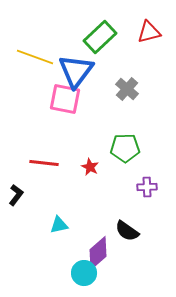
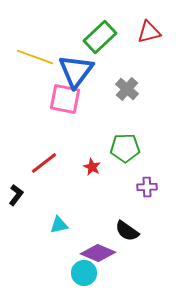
red line: rotated 44 degrees counterclockwise
red star: moved 2 px right
purple diamond: rotated 64 degrees clockwise
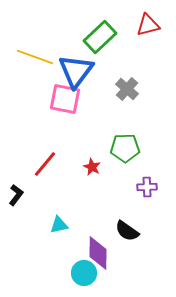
red triangle: moved 1 px left, 7 px up
red line: moved 1 px right, 1 px down; rotated 12 degrees counterclockwise
purple diamond: rotated 68 degrees clockwise
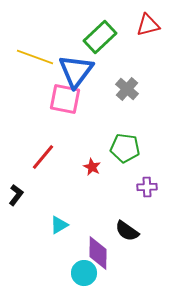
green pentagon: rotated 8 degrees clockwise
red line: moved 2 px left, 7 px up
cyan triangle: rotated 18 degrees counterclockwise
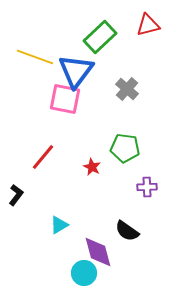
purple diamond: moved 1 px up; rotated 16 degrees counterclockwise
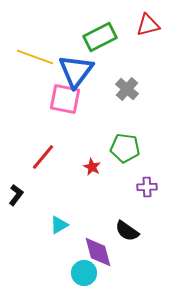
green rectangle: rotated 16 degrees clockwise
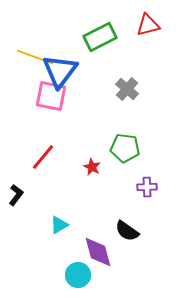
blue triangle: moved 16 px left
pink square: moved 14 px left, 3 px up
cyan circle: moved 6 px left, 2 px down
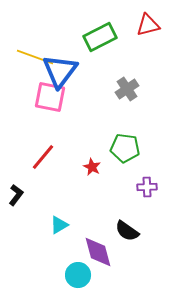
gray cross: rotated 15 degrees clockwise
pink square: moved 1 px left, 1 px down
